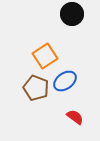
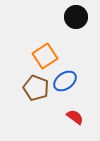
black circle: moved 4 px right, 3 px down
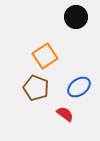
blue ellipse: moved 14 px right, 6 px down
red semicircle: moved 10 px left, 3 px up
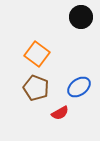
black circle: moved 5 px right
orange square: moved 8 px left, 2 px up; rotated 20 degrees counterclockwise
red semicircle: moved 5 px left, 1 px up; rotated 114 degrees clockwise
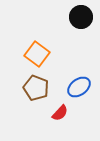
red semicircle: rotated 18 degrees counterclockwise
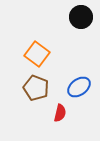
red semicircle: rotated 30 degrees counterclockwise
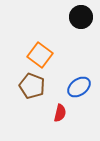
orange square: moved 3 px right, 1 px down
brown pentagon: moved 4 px left, 2 px up
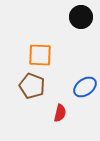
orange square: rotated 35 degrees counterclockwise
blue ellipse: moved 6 px right
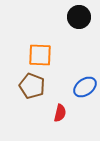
black circle: moved 2 px left
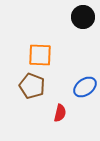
black circle: moved 4 px right
